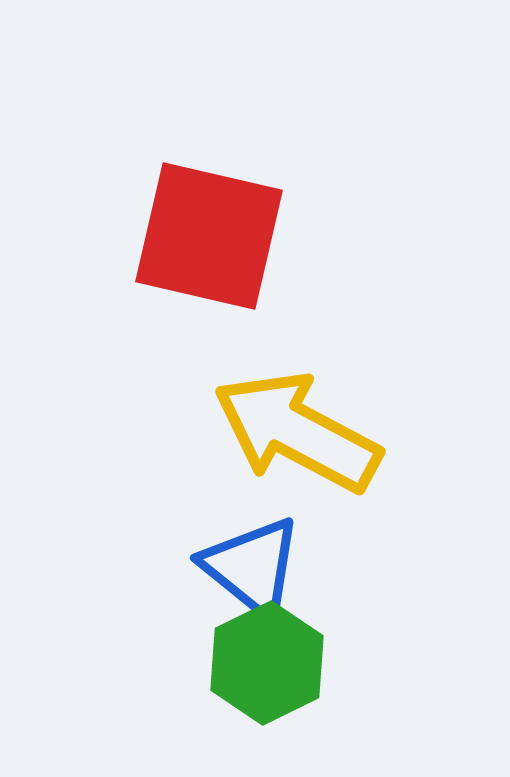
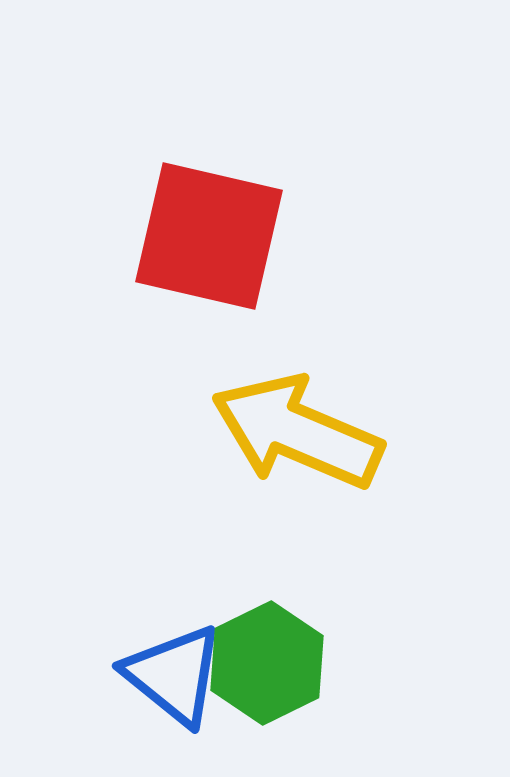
yellow arrow: rotated 5 degrees counterclockwise
blue triangle: moved 78 px left, 108 px down
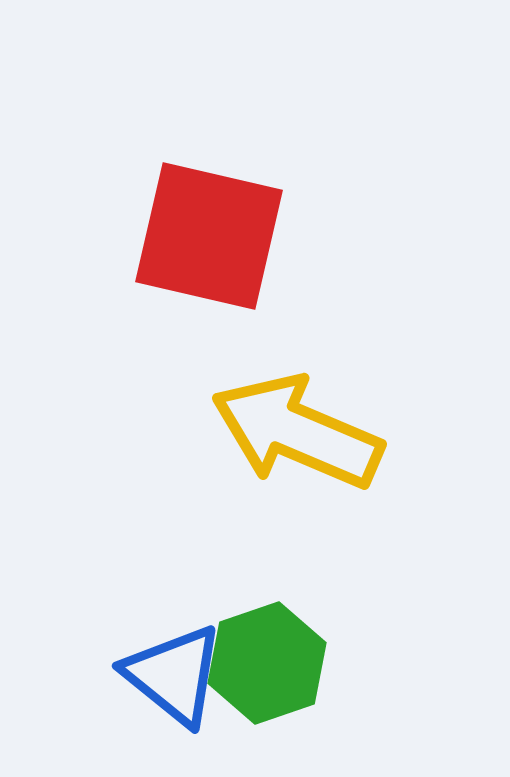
green hexagon: rotated 7 degrees clockwise
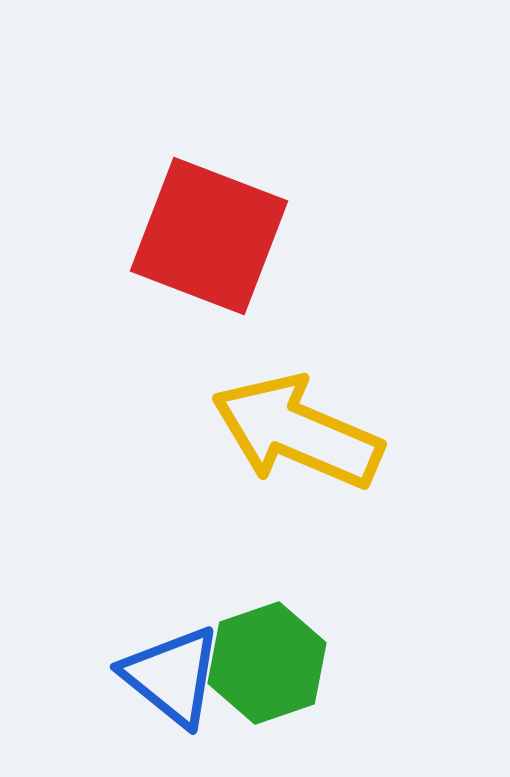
red square: rotated 8 degrees clockwise
blue triangle: moved 2 px left, 1 px down
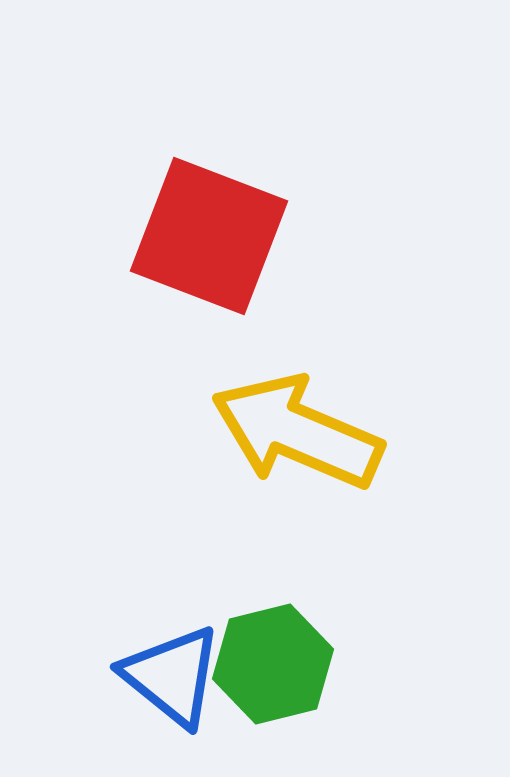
green hexagon: moved 6 px right, 1 px down; rotated 5 degrees clockwise
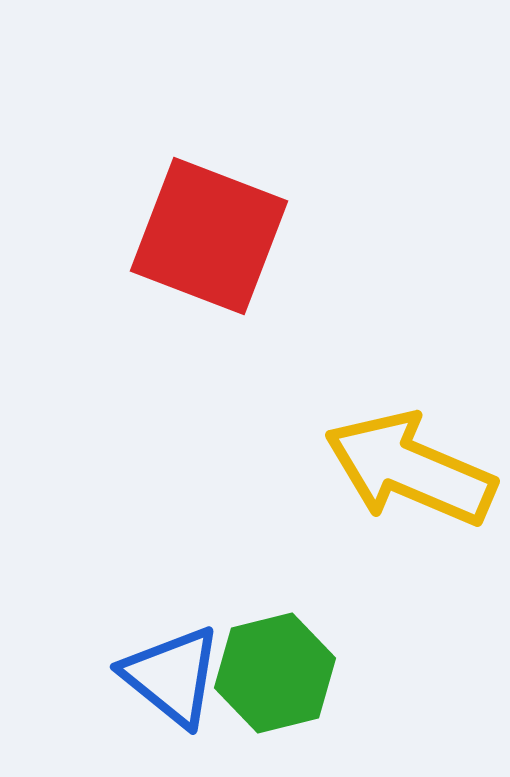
yellow arrow: moved 113 px right, 37 px down
green hexagon: moved 2 px right, 9 px down
